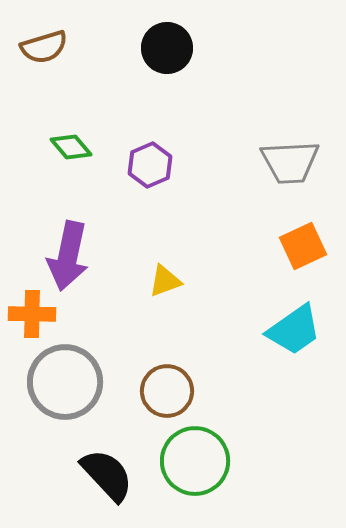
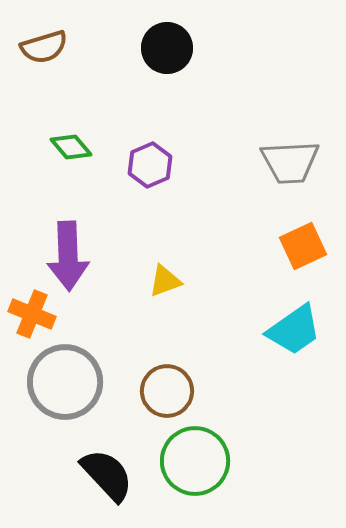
purple arrow: rotated 14 degrees counterclockwise
orange cross: rotated 21 degrees clockwise
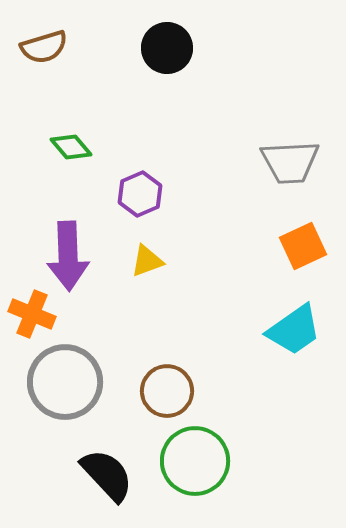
purple hexagon: moved 10 px left, 29 px down
yellow triangle: moved 18 px left, 20 px up
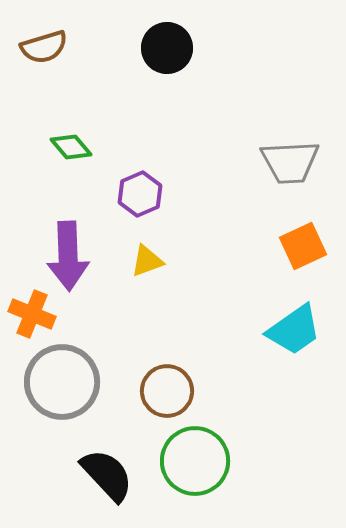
gray circle: moved 3 px left
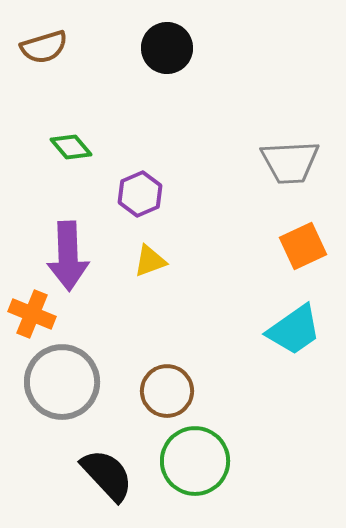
yellow triangle: moved 3 px right
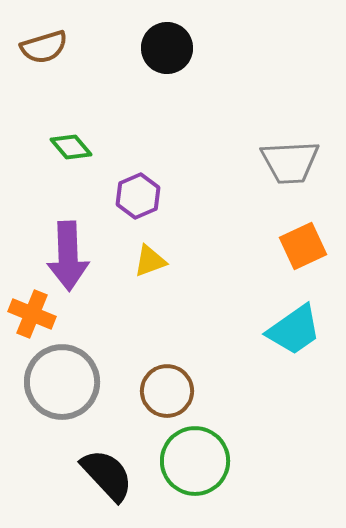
purple hexagon: moved 2 px left, 2 px down
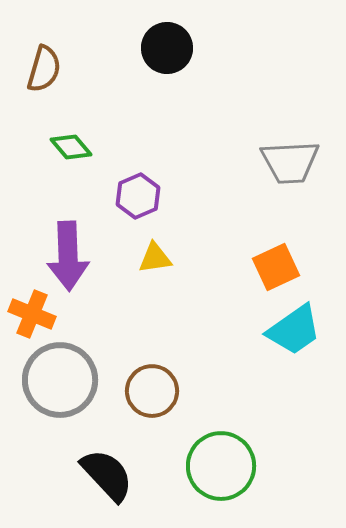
brown semicircle: moved 22 px down; rotated 57 degrees counterclockwise
orange square: moved 27 px left, 21 px down
yellow triangle: moved 5 px right, 3 px up; rotated 12 degrees clockwise
gray circle: moved 2 px left, 2 px up
brown circle: moved 15 px left
green circle: moved 26 px right, 5 px down
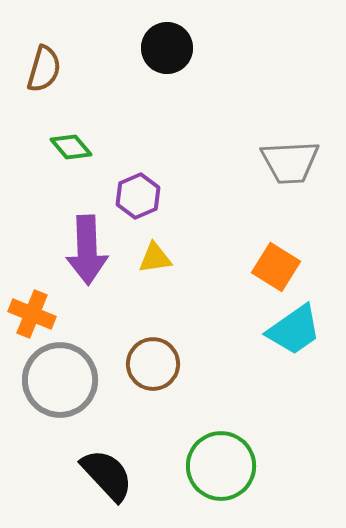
purple arrow: moved 19 px right, 6 px up
orange square: rotated 33 degrees counterclockwise
brown circle: moved 1 px right, 27 px up
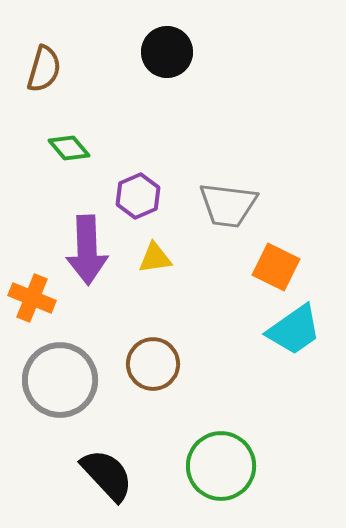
black circle: moved 4 px down
green diamond: moved 2 px left, 1 px down
gray trapezoid: moved 62 px left, 43 px down; rotated 10 degrees clockwise
orange square: rotated 6 degrees counterclockwise
orange cross: moved 16 px up
